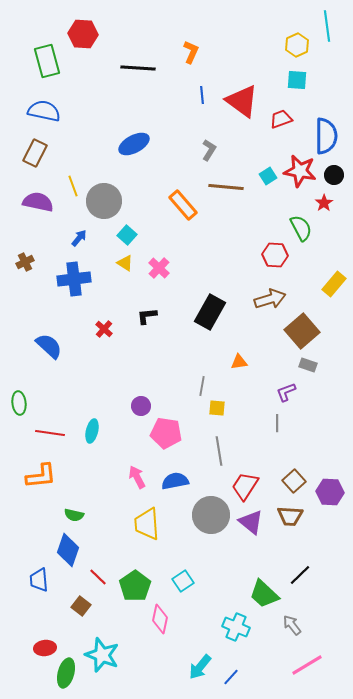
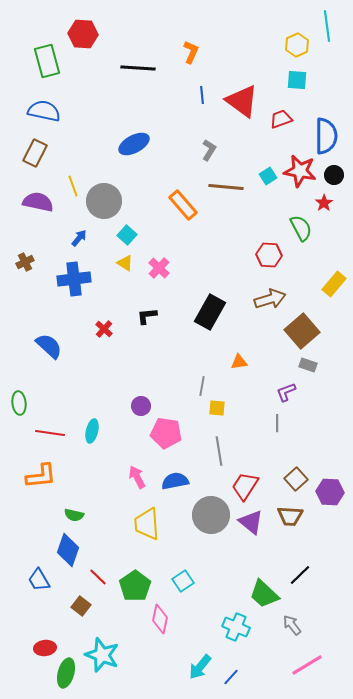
red hexagon at (275, 255): moved 6 px left
brown square at (294, 481): moved 2 px right, 2 px up
blue trapezoid at (39, 580): rotated 25 degrees counterclockwise
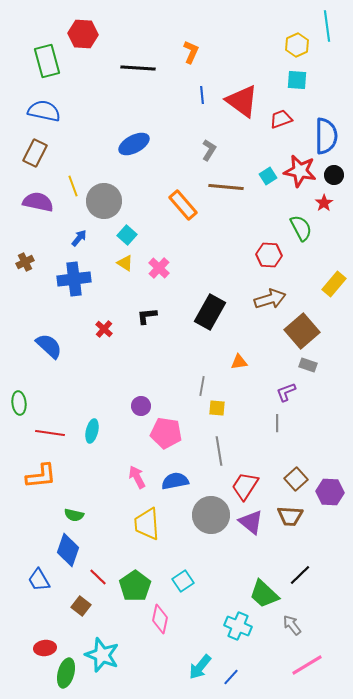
cyan cross at (236, 627): moved 2 px right, 1 px up
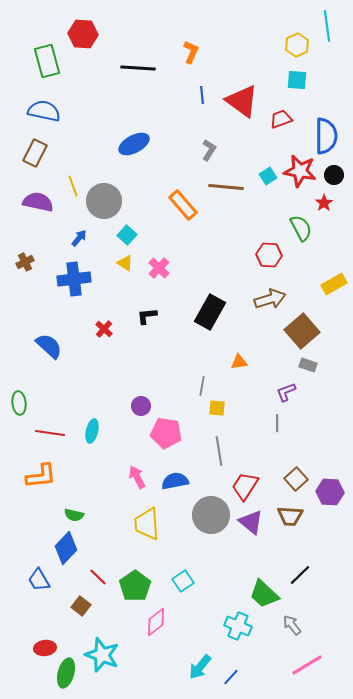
yellow rectangle at (334, 284): rotated 20 degrees clockwise
blue diamond at (68, 550): moved 2 px left, 2 px up; rotated 24 degrees clockwise
pink diamond at (160, 619): moved 4 px left, 3 px down; rotated 40 degrees clockwise
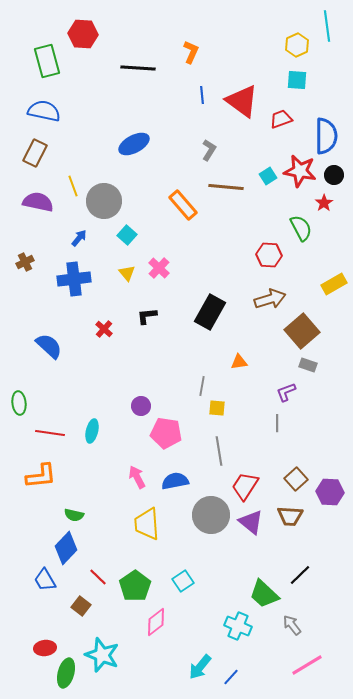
yellow triangle at (125, 263): moved 2 px right, 10 px down; rotated 18 degrees clockwise
blue trapezoid at (39, 580): moved 6 px right
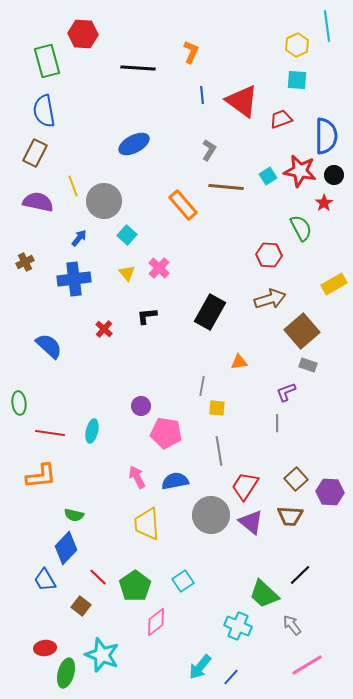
blue semicircle at (44, 111): rotated 112 degrees counterclockwise
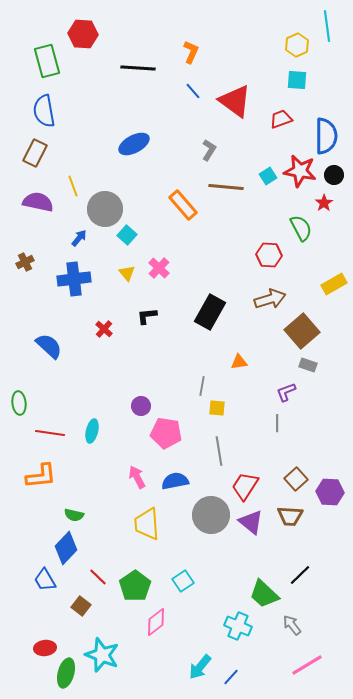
blue line at (202, 95): moved 9 px left, 4 px up; rotated 36 degrees counterclockwise
red triangle at (242, 101): moved 7 px left
gray circle at (104, 201): moved 1 px right, 8 px down
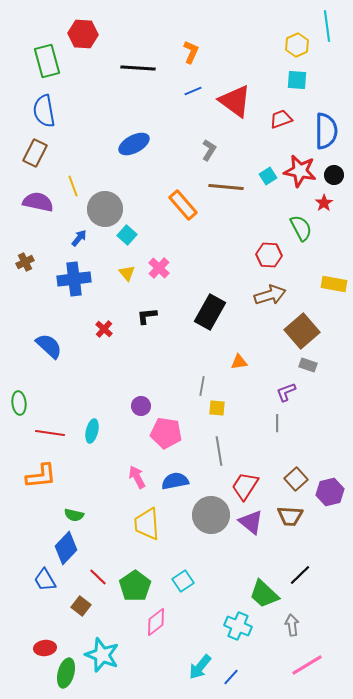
blue line at (193, 91): rotated 72 degrees counterclockwise
blue semicircle at (326, 136): moved 5 px up
yellow rectangle at (334, 284): rotated 40 degrees clockwise
brown arrow at (270, 299): moved 4 px up
purple hexagon at (330, 492): rotated 16 degrees counterclockwise
gray arrow at (292, 625): rotated 30 degrees clockwise
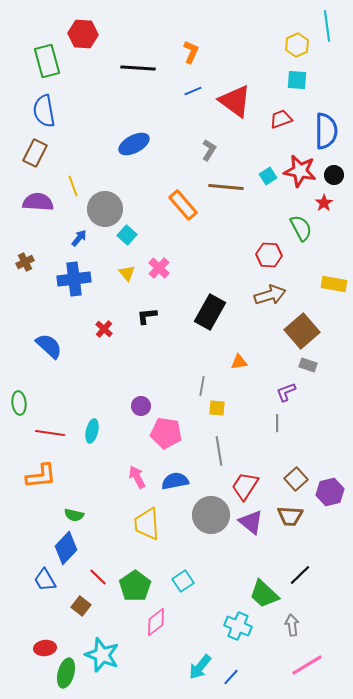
purple semicircle at (38, 202): rotated 8 degrees counterclockwise
